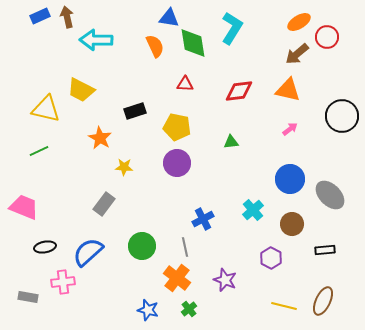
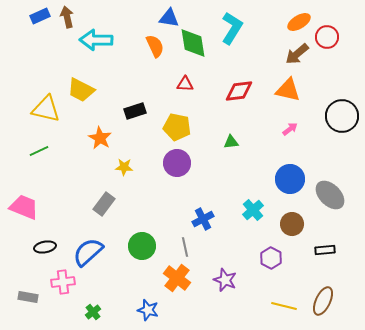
green cross at (189, 309): moved 96 px left, 3 px down
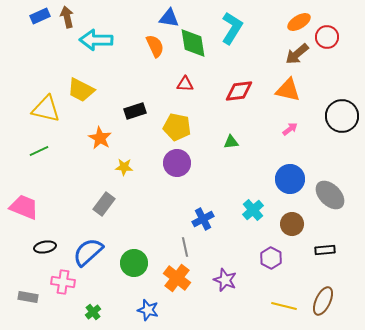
green circle at (142, 246): moved 8 px left, 17 px down
pink cross at (63, 282): rotated 15 degrees clockwise
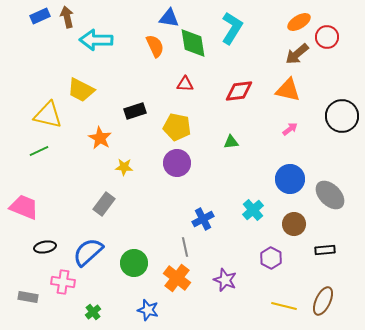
yellow triangle at (46, 109): moved 2 px right, 6 px down
brown circle at (292, 224): moved 2 px right
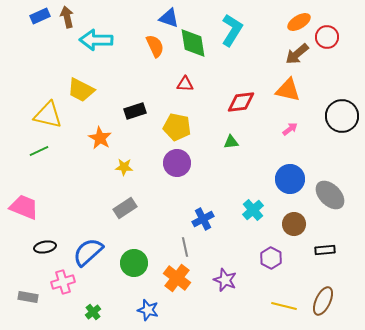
blue triangle at (169, 18): rotated 10 degrees clockwise
cyan L-shape at (232, 28): moved 2 px down
red diamond at (239, 91): moved 2 px right, 11 px down
gray rectangle at (104, 204): moved 21 px right, 4 px down; rotated 20 degrees clockwise
pink cross at (63, 282): rotated 25 degrees counterclockwise
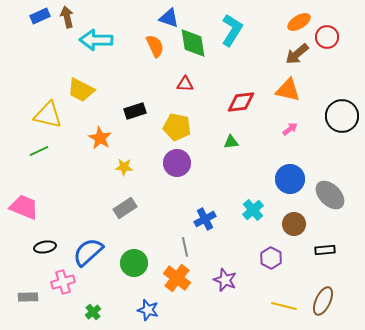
blue cross at (203, 219): moved 2 px right
gray rectangle at (28, 297): rotated 12 degrees counterclockwise
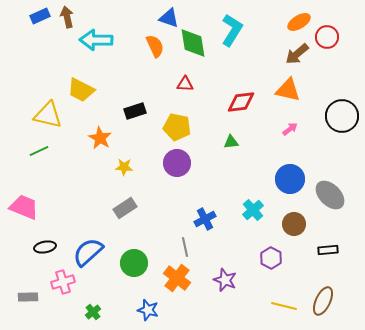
black rectangle at (325, 250): moved 3 px right
